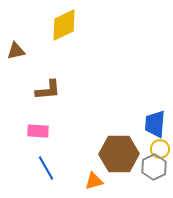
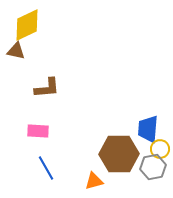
yellow diamond: moved 37 px left
brown triangle: rotated 24 degrees clockwise
brown L-shape: moved 1 px left, 2 px up
blue trapezoid: moved 7 px left, 5 px down
gray hexagon: moved 1 px left; rotated 15 degrees clockwise
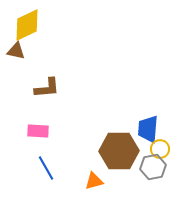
brown hexagon: moved 3 px up
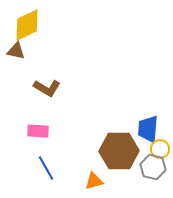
brown L-shape: rotated 36 degrees clockwise
gray hexagon: rotated 25 degrees clockwise
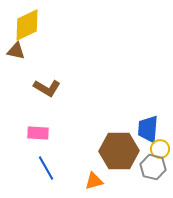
pink rectangle: moved 2 px down
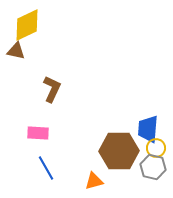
brown L-shape: moved 5 px right, 1 px down; rotated 96 degrees counterclockwise
yellow circle: moved 4 px left, 1 px up
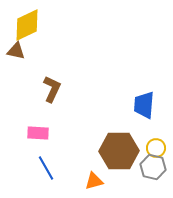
blue trapezoid: moved 4 px left, 24 px up
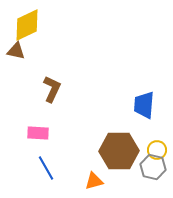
yellow circle: moved 1 px right, 2 px down
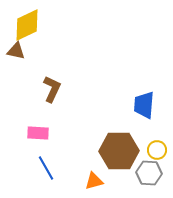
gray hexagon: moved 4 px left, 6 px down; rotated 10 degrees counterclockwise
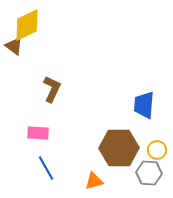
brown triangle: moved 2 px left, 5 px up; rotated 24 degrees clockwise
brown hexagon: moved 3 px up
